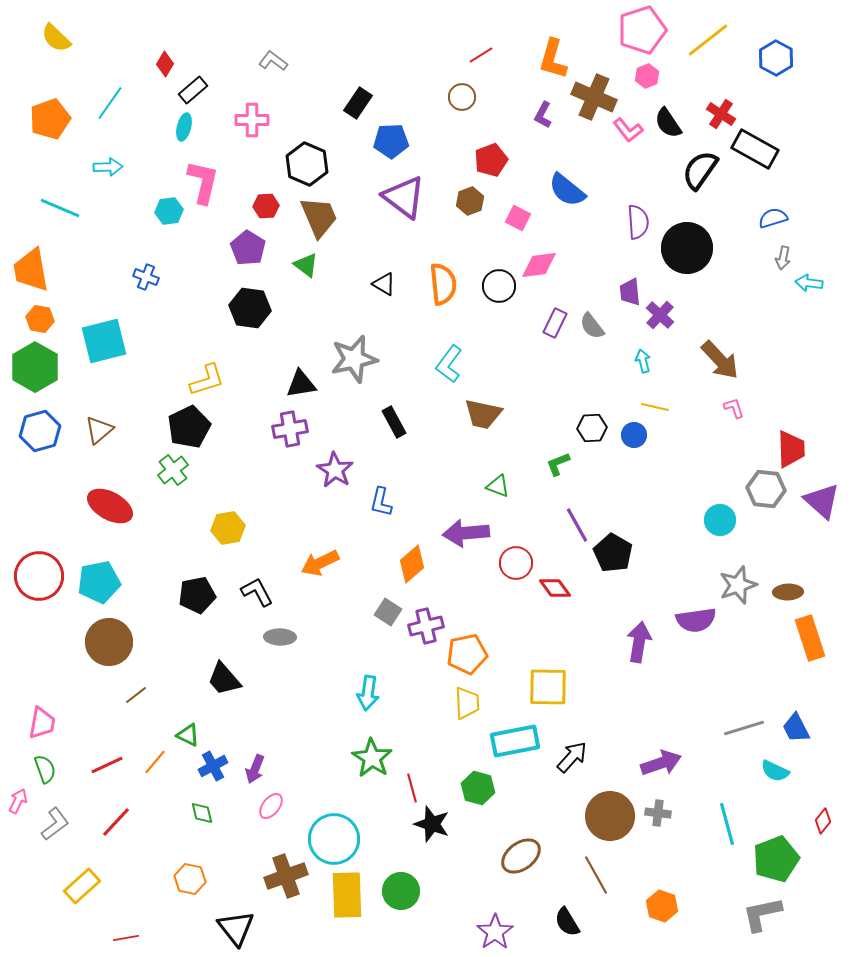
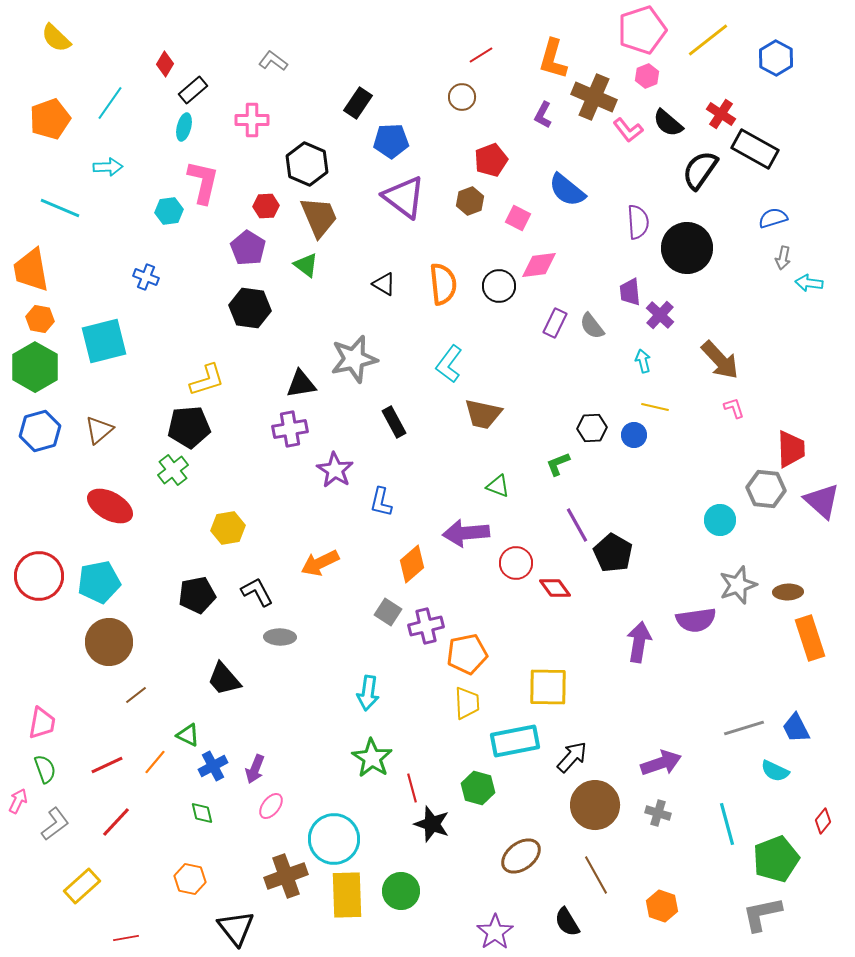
black semicircle at (668, 123): rotated 16 degrees counterclockwise
black pentagon at (189, 427): rotated 21 degrees clockwise
gray cross at (658, 813): rotated 10 degrees clockwise
brown circle at (610, 816): moved 15 px left, 11 px up
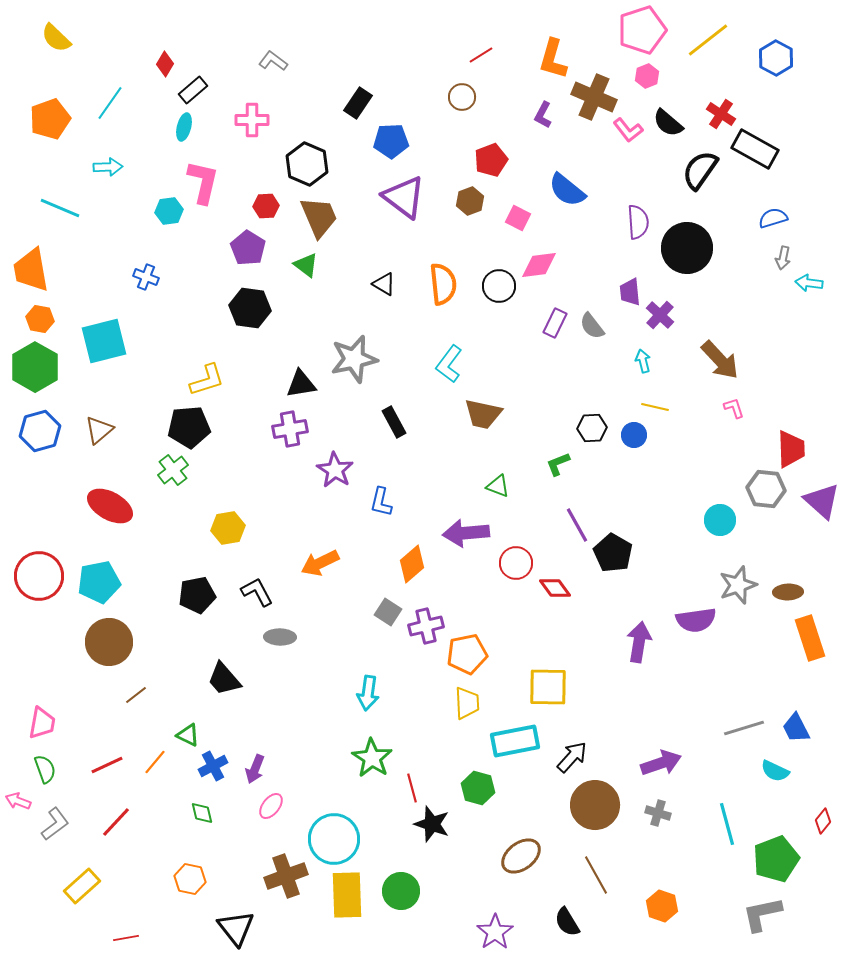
pink arrow at (18, 801): rotated 95 degrees counterclockwise
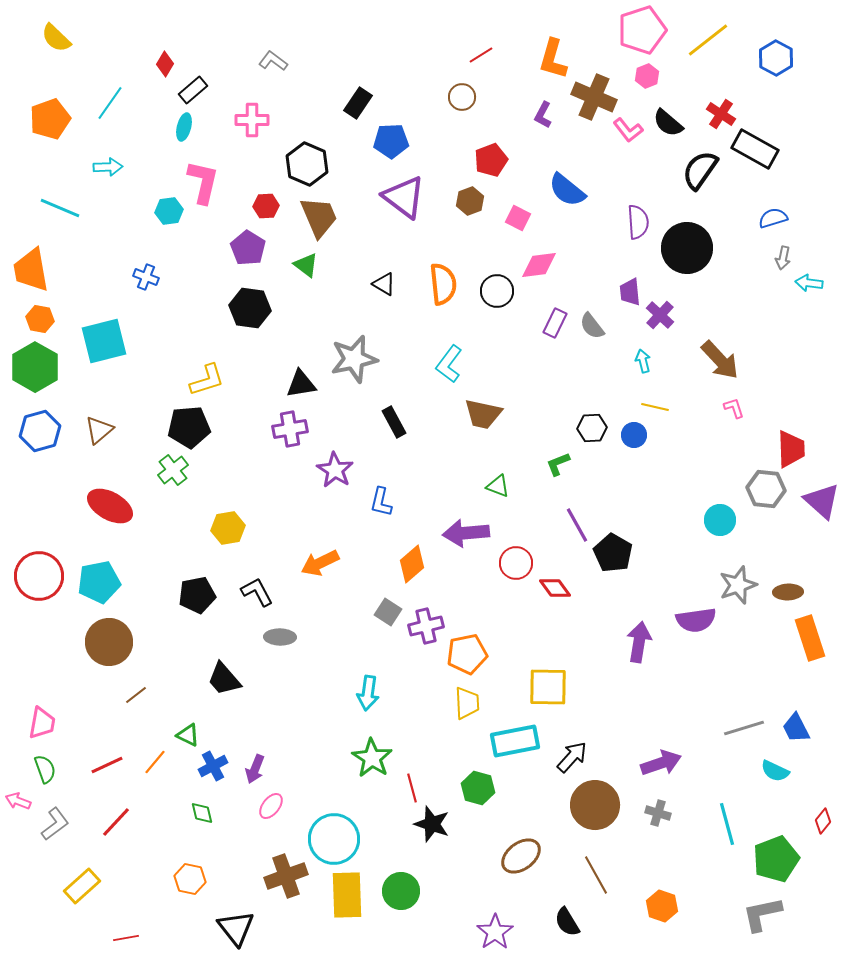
black circle at (499, 286): moved 2 px left, 5 px down
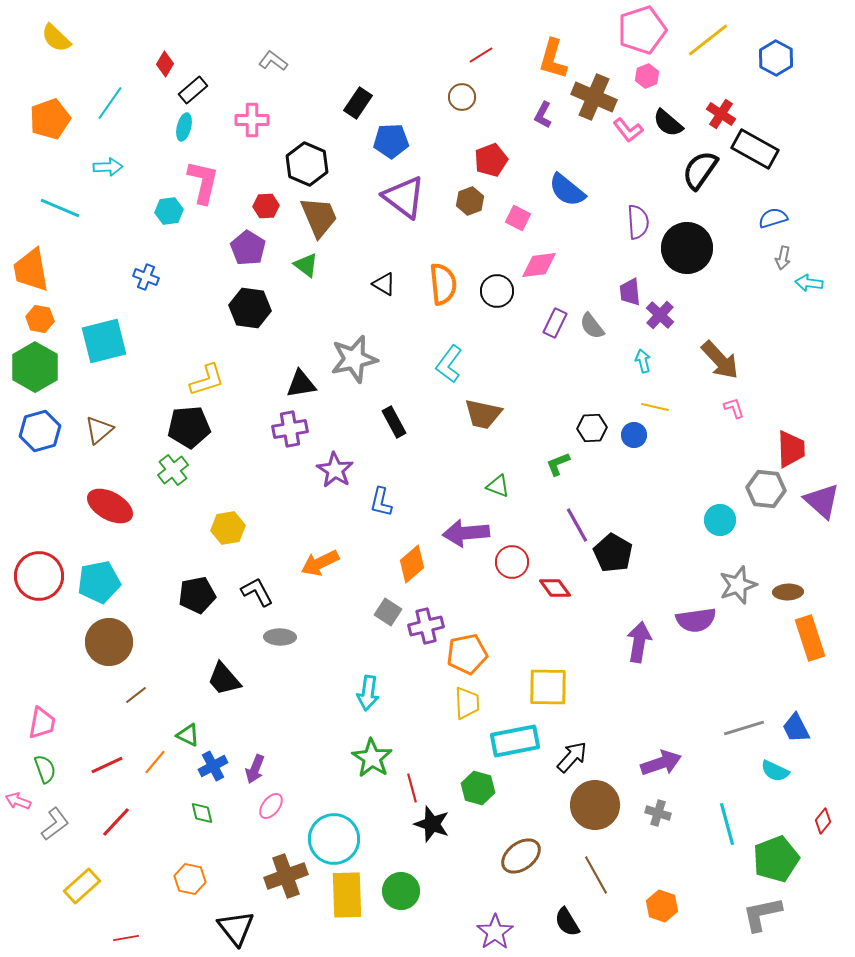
red circle at (516, 563): moved 4 px left, 1 px up
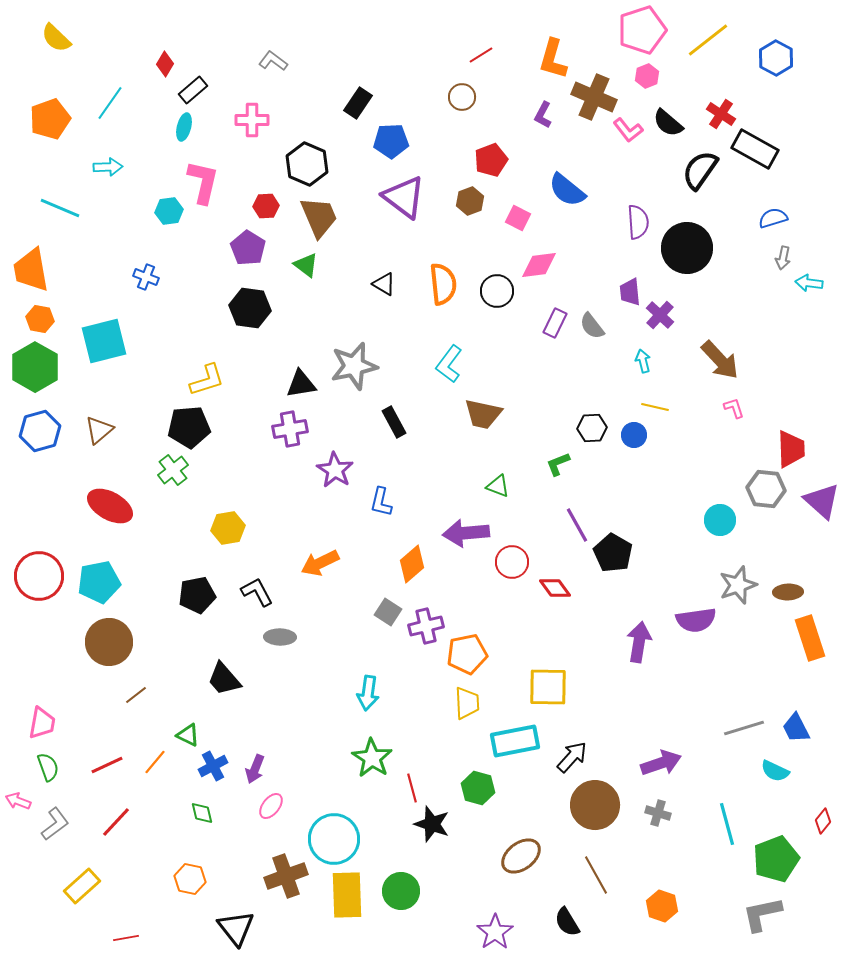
gray star at (354, 359): moved 7 px down
green semicircle at (45, 769): moved 3 px right, 2 px up
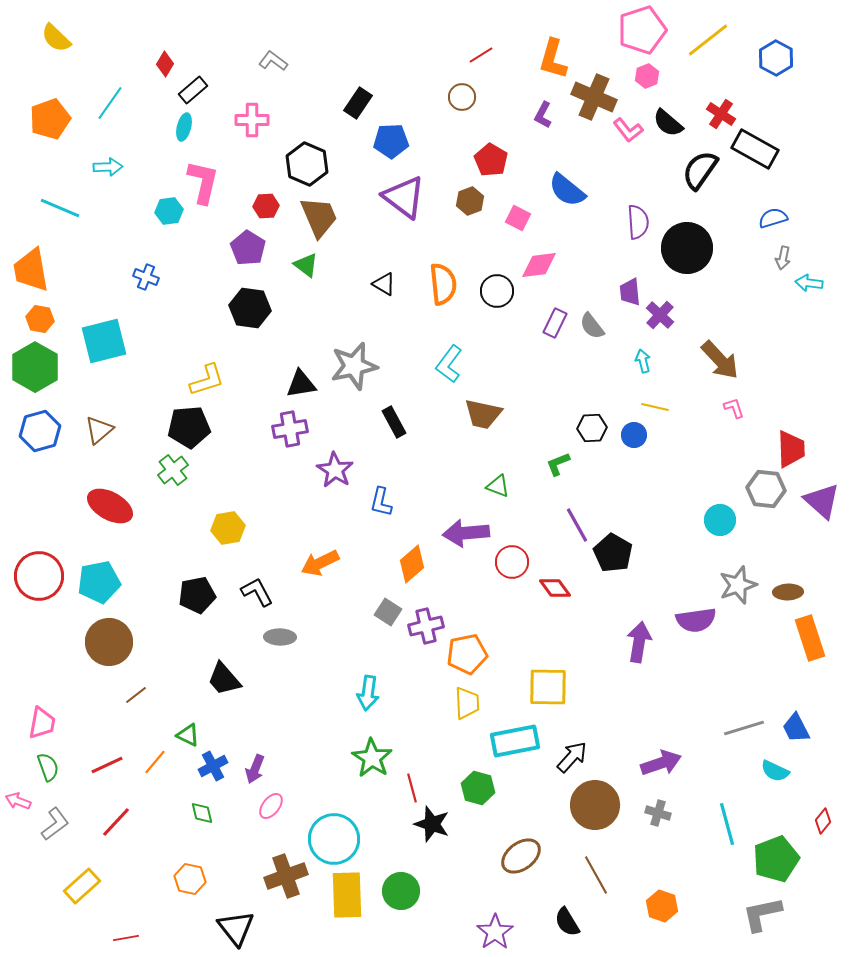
red pentagon at (491, 160): rotated 20 degrees counterclockwise
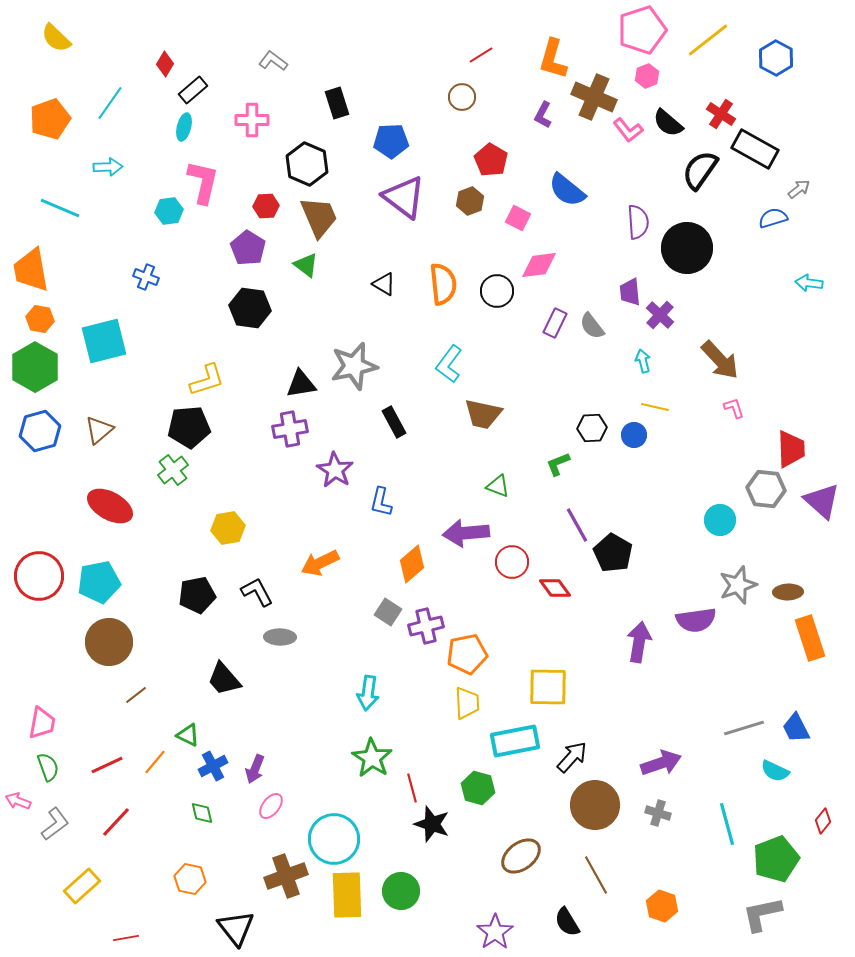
black rectangle at (358, 103): moved 21 px left; rotated 52 degrees counterclockwise
gray arrow at (783, 258): moved 16 px right, 69 px up; rotated 140 degrees counterclockwise
